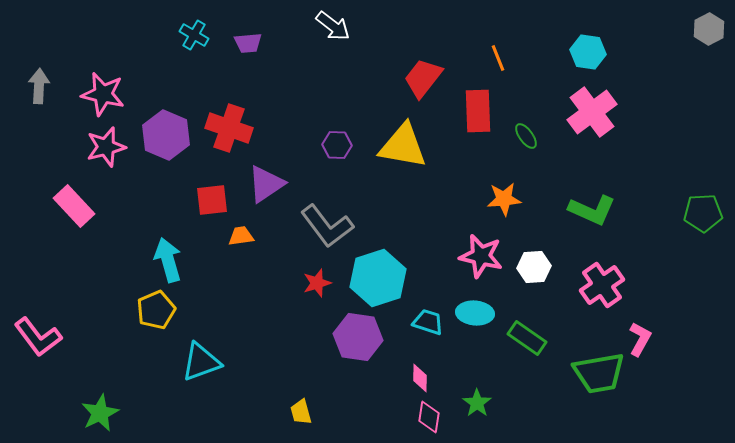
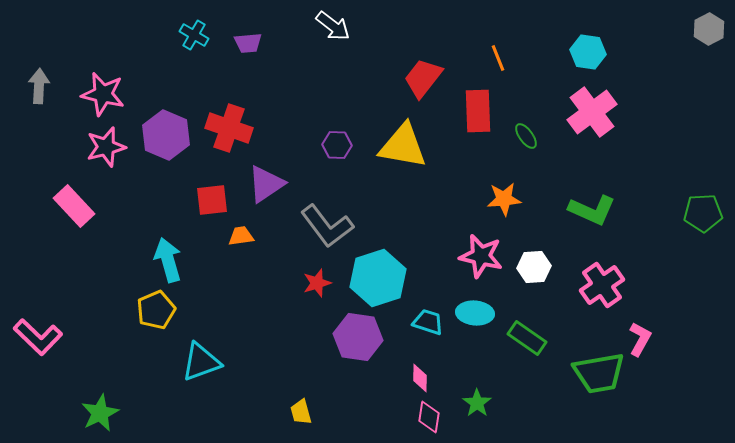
pink L-shape at (38, 337): rotated 9 degrees counterclockwise
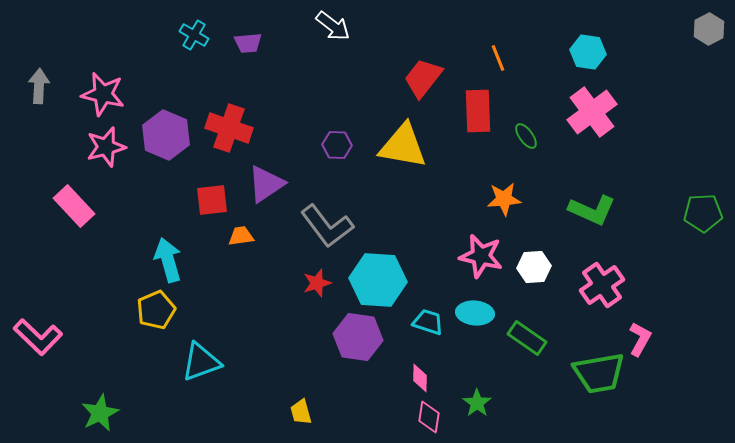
cyan hexagon at (378, 278): moved 2 px down; rotated 22 degrees clockwise
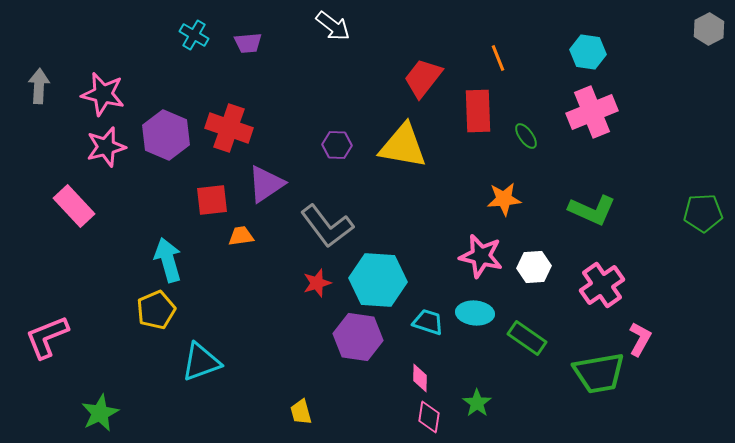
pink cross at (592, 112): rotated 15 degrees clockwise
pink L-shape at (38, 337): moved 9 px right; rotated 114 degrees clockwise
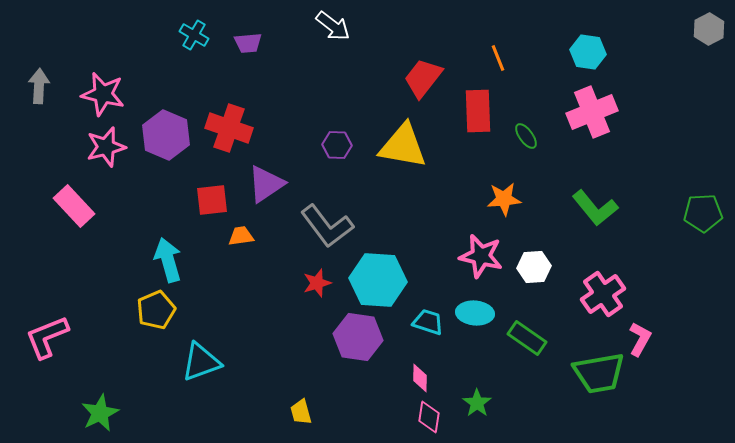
green L-shape at (592, 210): moved 3 px right, 2 px up; rotated 27 degrees clockwise
pink cross at (602, 285): moved 1 px right, 9 px down
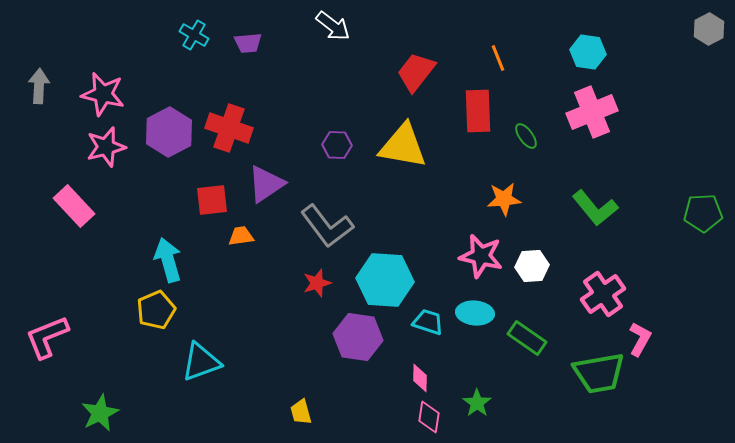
red trapezoid at (423, 78): moved 7 px left, 6 px up
purple hexagon at (166, 135): moved 3 px right, 3 px up; rotated 9 degrees clockwise
white hexagon at (534, 267): moved 2 px left, 1 px up
cyan hexagon at (378, 280): moved 7 px right
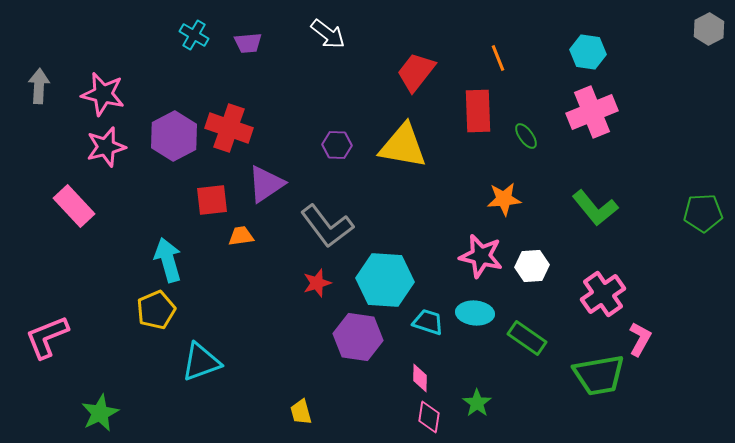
white arrow at (333, 26): moved 5 px left, 8 px down
purple hexagon at (169, 132): moved 5 px right, 4 px down
green trapezoid at (599, 373): moved 2 px down
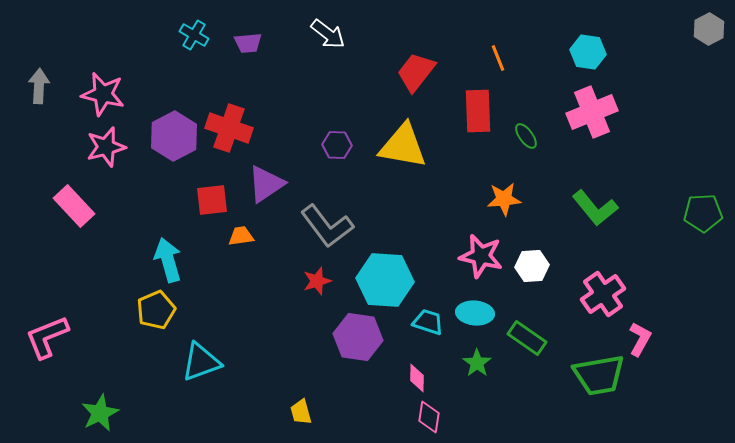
red star at (317, 283): moved 2 px up
pink diamond at (420, 378): moved 3 px left
green star at (477, 403): moved 40 px up
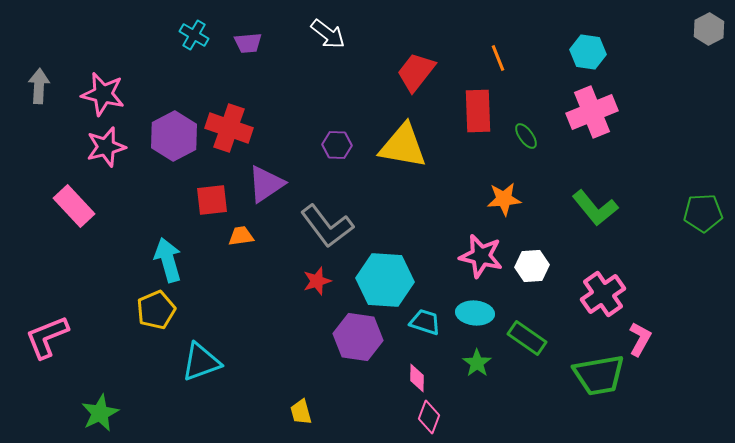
cyan trapezoid at (428, 322): moved 3 px left
pink diamond at (429, 417): rotated 12 degrees clockwise
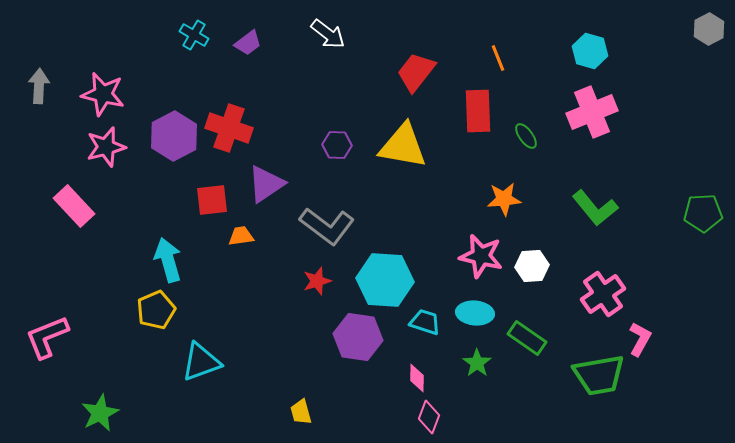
purple trapezoid at (248, 43): rotated 32 degrees counterclockwise
cyan hexagon at (588, 52): moved 2 px right, 1 px up; rotated 8 degrees clockwise
gray L-shape at (327, 226): rotated 16 degrees counterclockwise
